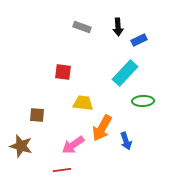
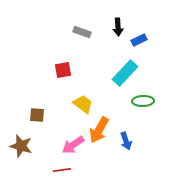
gray rectangle: moved 5 px down
red square: moved 2 px up; rotated 18 degrees counterclockwise
yellow trapezoid: moved 1 px down; rotated 30 degrees clockwise
orange arrow: moved 3 px left, 2 px down
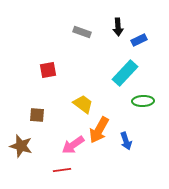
red square: moved 15 px left
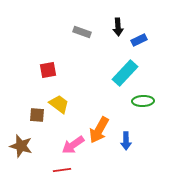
yellow trapezoid: moved 24 px left
blue arrow: rotated 18 degrees clockwise
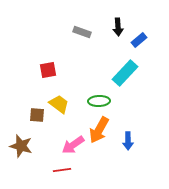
blue rectangle: rotated 14 degrees counterclockwise
green ellipse: moved 44 px left
blue arrow: moved 2 px right
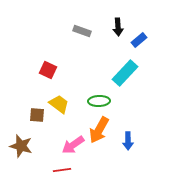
gray rectangle: moved 1 px up
red square: rotated 36 degrees clockwise
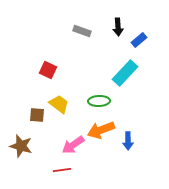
orange arrow: moved 2 px right; rotated 40 degrees clockwise
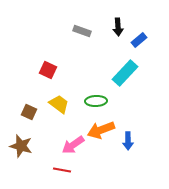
green ellipse: moved 3 px left
brown square: moved 8 px left, 3 px up; rotated 21 degrees clockwise
red line: rotated 18 degrees clockwise
